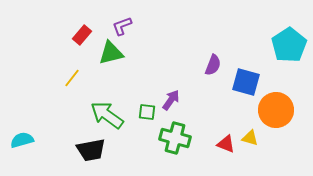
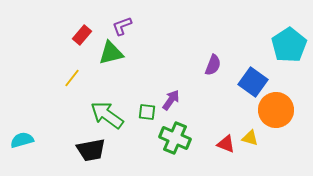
blue square: moved 7 px right; rotated 20 degrees clockwise
green cross: rotated 8 degrees clockwise
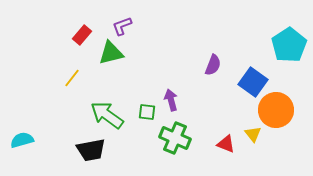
purple arrow: rotated 50 degrees counterclockwise
yellow triangle: moved 3 px right, 4 px up; rotated 36 degrees clockwise
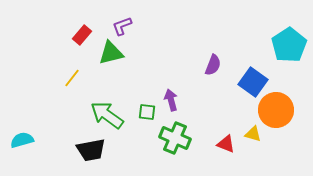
yellow triangle: rotated 36 degrees counterclockwise
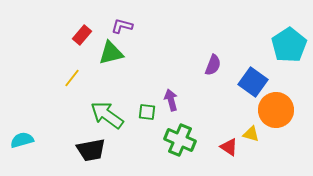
purple L-shape: rotated 35 degrees clockwise
yellow triangle: moved 2 px left
green cross: moved 5 px right, 2 px down
red triangle: moved 3 px right, 3 px down; rotated 12 degrees clockwise
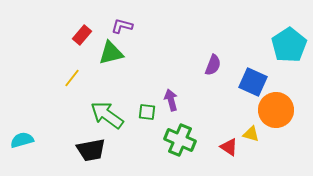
blue square: rotated 12 degrees counterclockwise
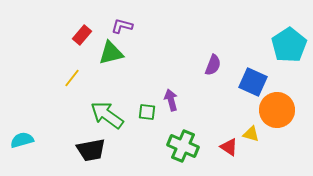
orange circle: moved 1 px right
green cross: moved 3 px right, 6 px down
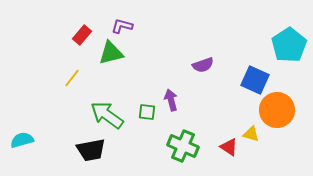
purple semicircle: moved 10 px left; rotated 50 degrees clockwise
blue square: moved 2 px right, 2 px up
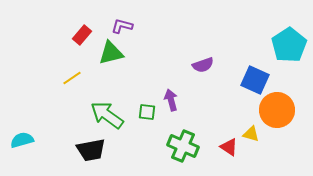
yellow line: rotated 18 degrees clockwise
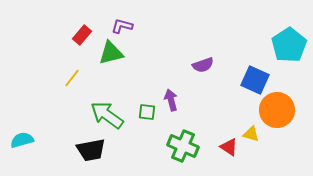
yellow line: rotated 18 degrees counterclockwise
